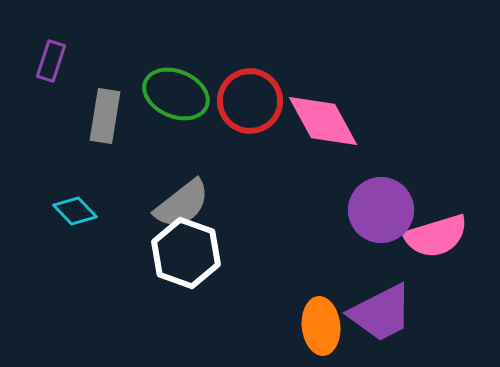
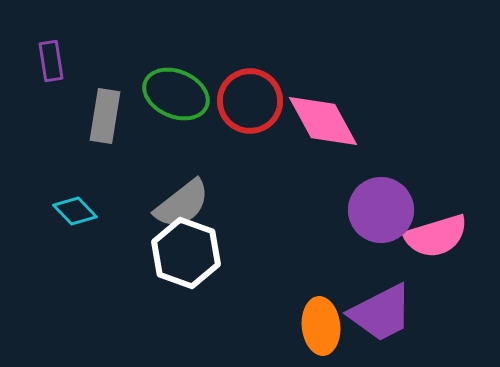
purple rectangle: rotated 27 degrees counterclockwise
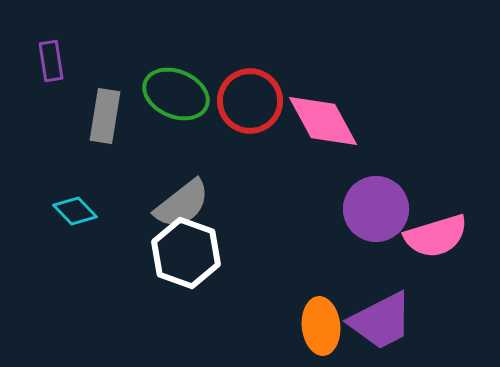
purple circle: moved 5 px left, 1 px up
purple trapezoid: moved 8 px down
